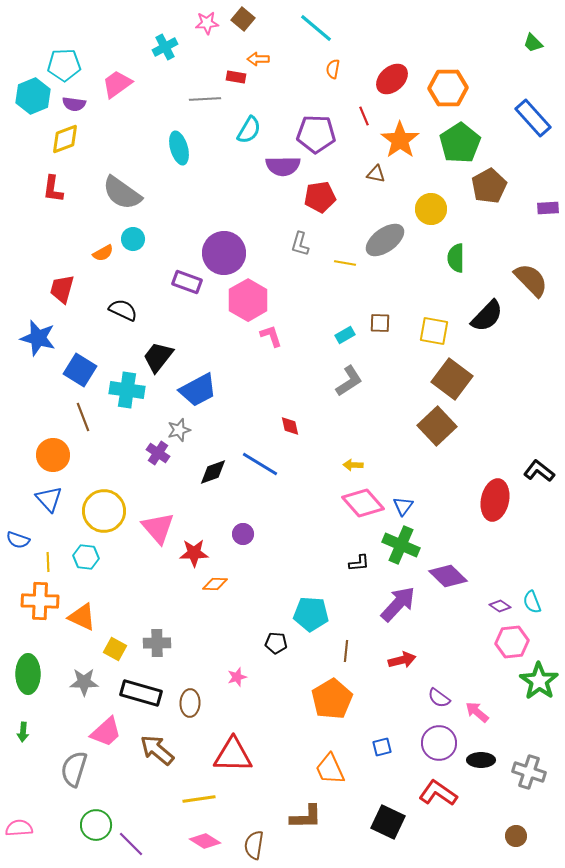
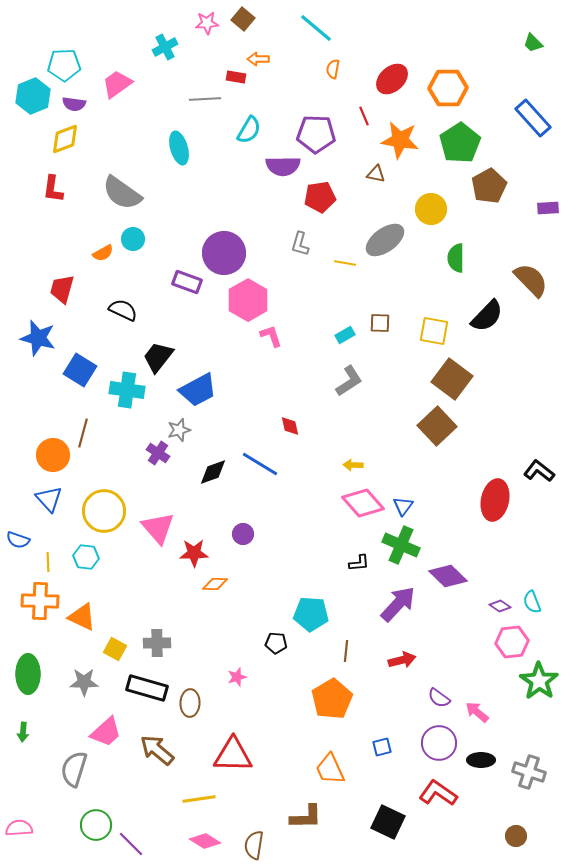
orange star at (400, 140): rotated 27 degrees counterclockwise
brown line at (83, 417): moved 16 px down; rotated 36 degrees clockwise
black rectangle at (141, 693): moved 6 px right, 5 px up
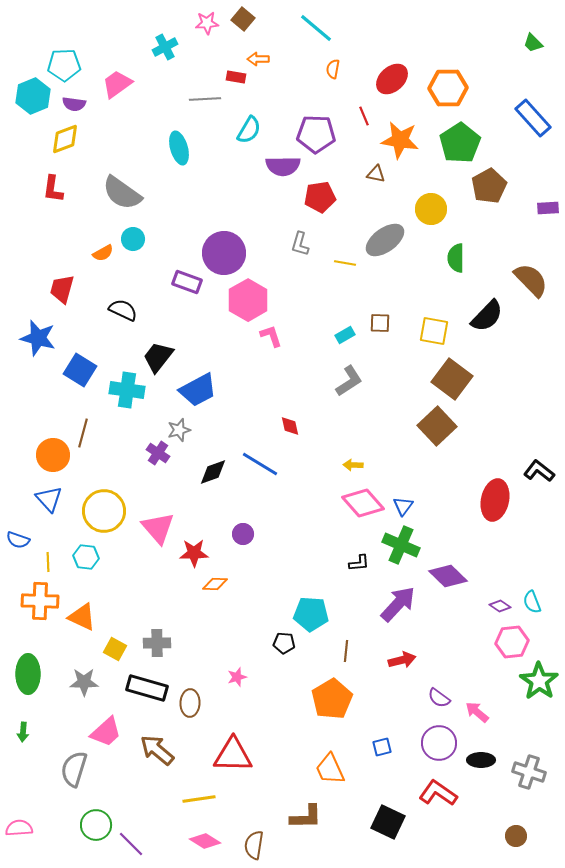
black pentagon at (276, 643): moved 8 px right
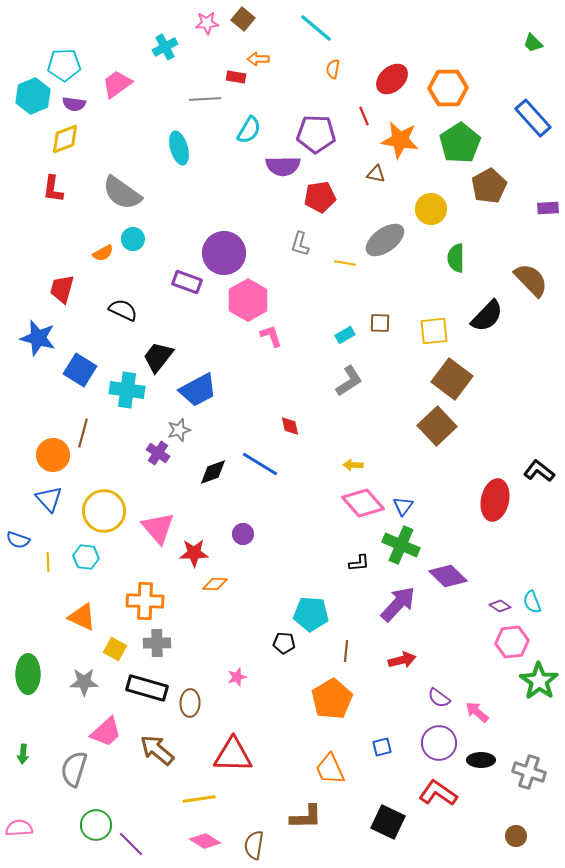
yellow square at (434, 331): rotated 16 degrees counterclockwise
orange cross at (40, 601): moved 105 px right
green arrow at (23, 732): moved 22 px down
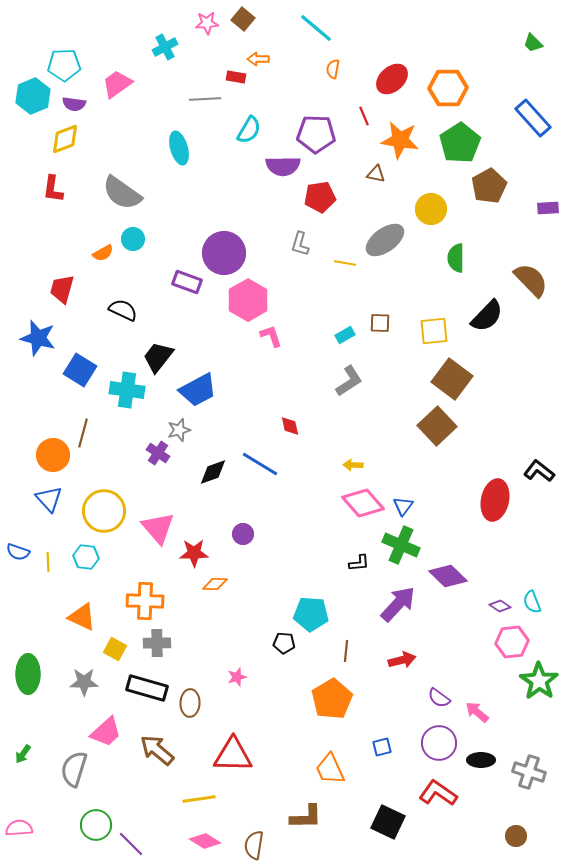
blue semicircle at (18, 540): moved 12 px down
green arrow at (23, 754): rotated 30 degrees clockwise
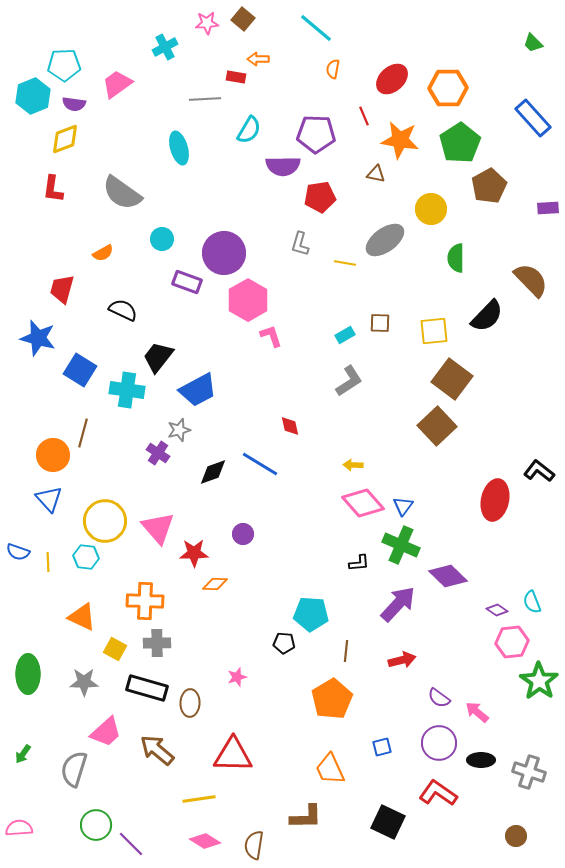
cyan circle at (133, 239): moved 29 px right
yellow circle at (104, 511): moved 1 px right, 10 px down
purple diamond at (500, 606): moved 3 px left, 4 px down
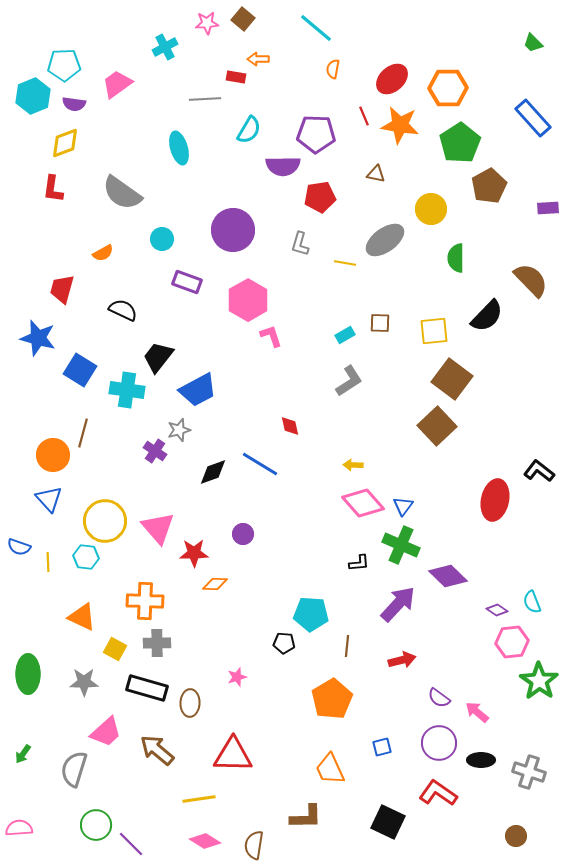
yellow diamond at (65, 139): moved 4 px down
orange star at (400, 140): moved 15 px up
purple circle at (224, 253): moved 9 px right, 23 px up
purple cross at (158, 453): moved 3 px left, 2 px up
blue semicircle at (18, 552): moved 1 px right, 5 px up
brown line at (346, 651): moved 1 px right, 5 px up
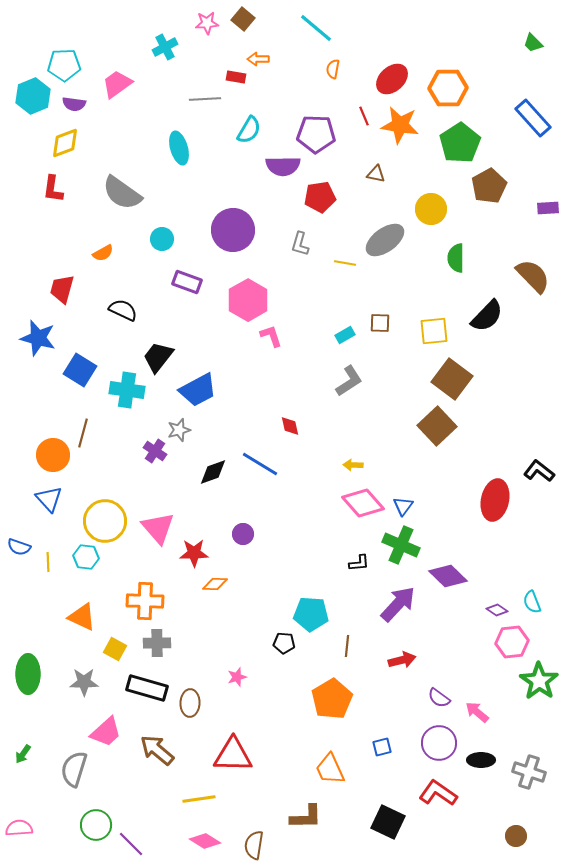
brown semicircle at (531, 280): moved 2 px right, 4 px up
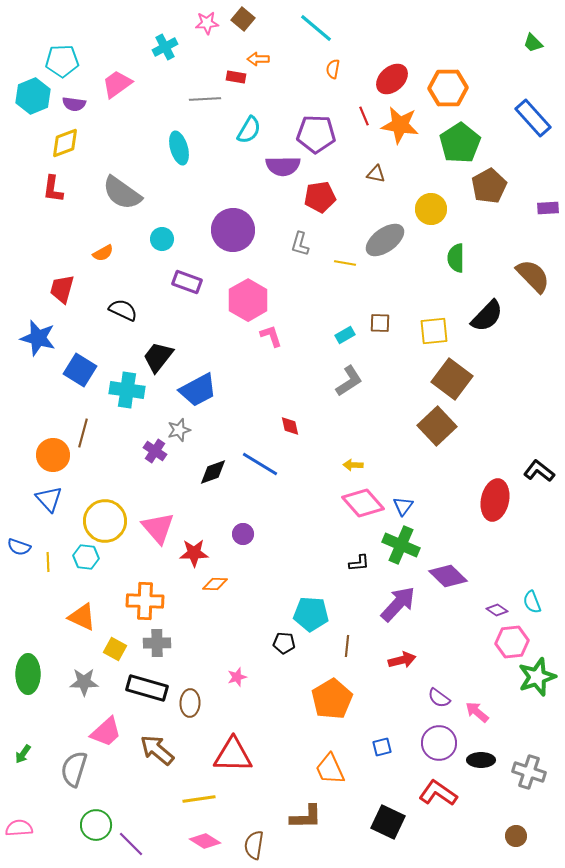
cyan pentagon at (64, 65): moved 2 px left, 4 px up
green star at (539, 681): moved 2 px left, 4 px up; rotated 18 degrees clockwise
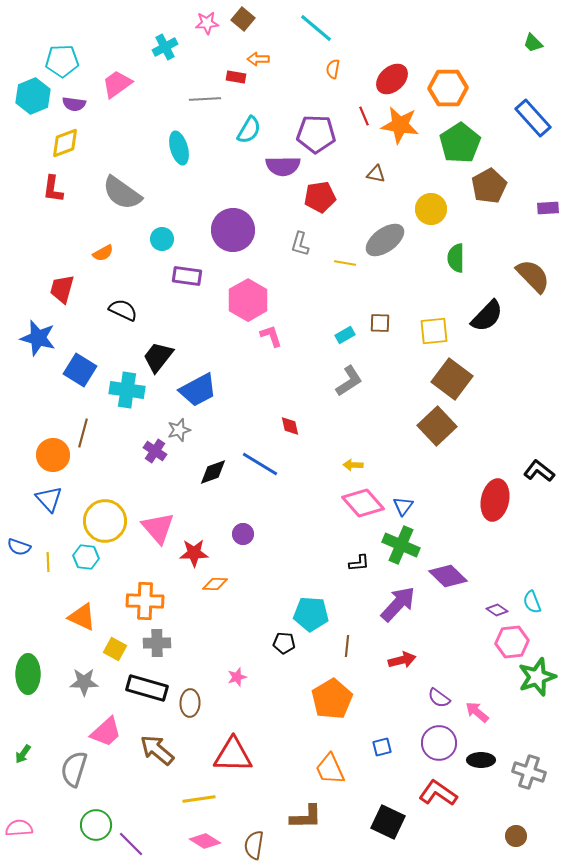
purple rectangle at (187, 282): moved 6 px up; rotated 12 degrees counterclockwise
